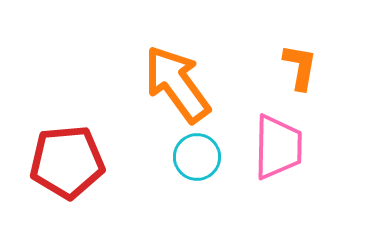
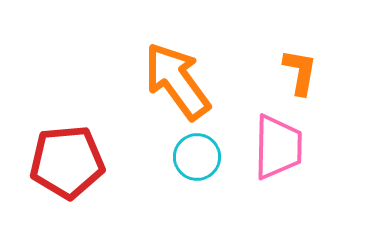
orange L-shape: moved 5 px down
orange arrow: moved 3 px up
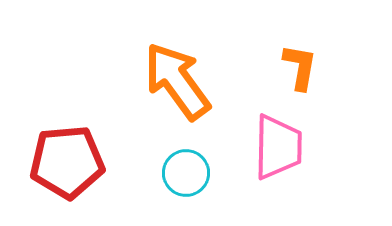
orange L-shape: moved 5 px up
cyan circle: moved 11 px left, 16 px down
